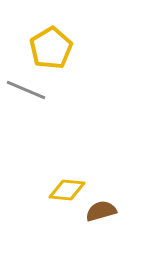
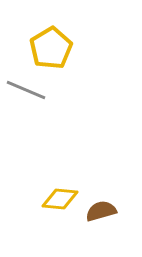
yellow diamond: moved 7 px left, 9 px down
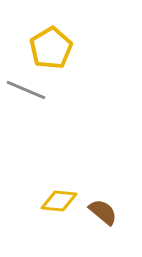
yellow diamond: moved 1 px left, 2 px down
brown semicircle: moved 2 px right, 1 px down; rotated 56 degrees clockwise
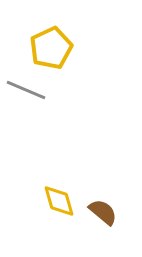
yellow pentagon: rotated 6 degrees clockwise
yellow diamond: rotated 69 degrees clockwise
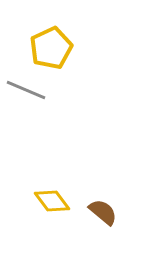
yellow diamond: moved 7 px left; rotated 21 degrees counterclockwise
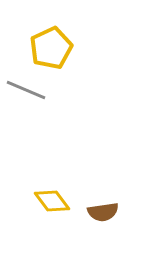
brown semicircle: rotated 132 degrees clockwise
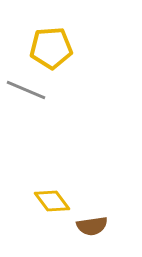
yellow pentagon: rotated 21 degrees clockwise
brown semicircle: moved 11 px left, 14 px down
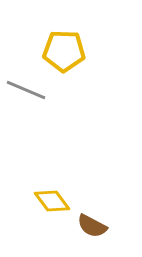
yellow pentagon: moved 13 px right, 3 px down; rotated 6 degrees clockwise
brown semicircle: rotated 36 degrees clockwise
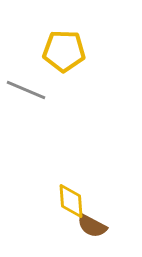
yellow diamond: moved 19 px right; rotated 33 degrees clockwise
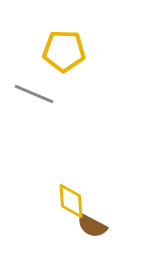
gray line: moved 8 px right, 4 px down
